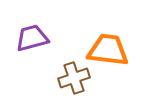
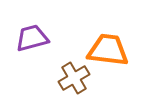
brown cross: rotated 12 degrees counterclockwise
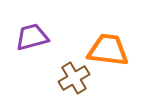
purple trapezoid: moved 1 px up
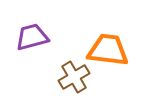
brown cross: moved 1 px up
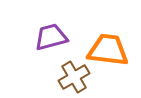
purple trapezoid: moved 19 px right
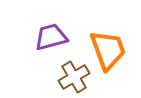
orange trapezoid: rotated 63 degrees clockwise
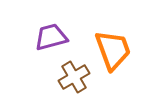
orange trapezoid: moved 5 px right
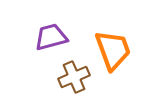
brown cross: rotated 8 degrees clockwise
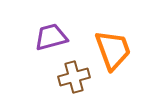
brown cross: rotated 8 degrees clockwise
